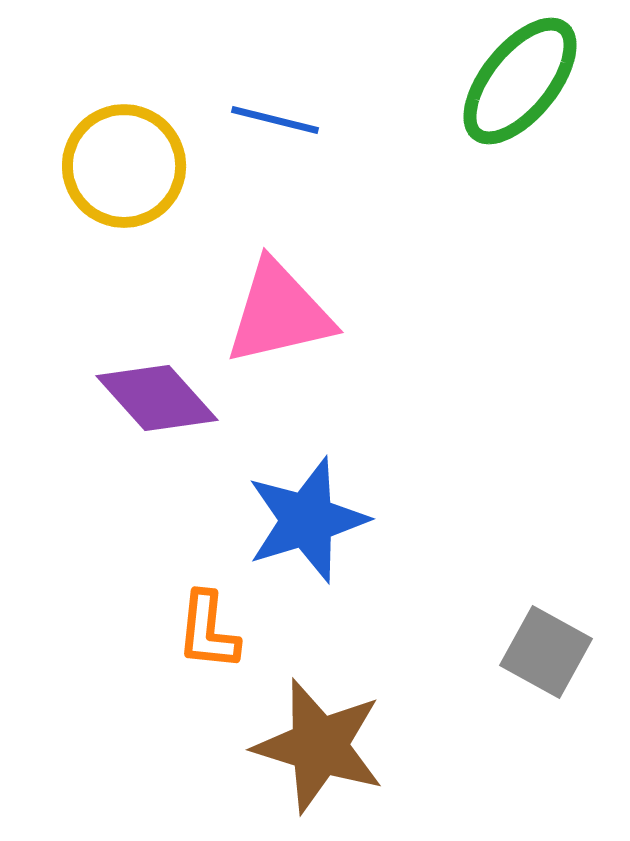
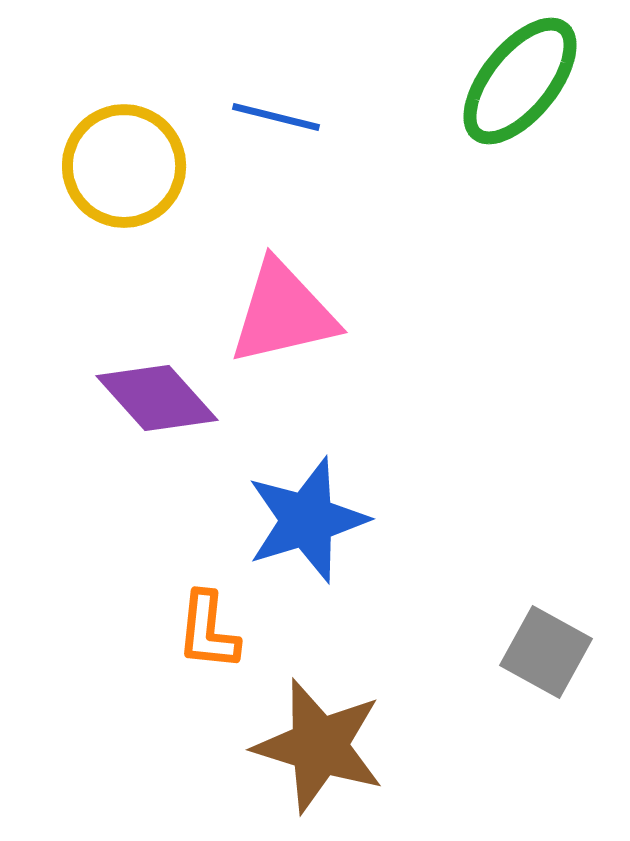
blue line: moved 1 px right, 3 px up
pink triangle: moved 4 px right
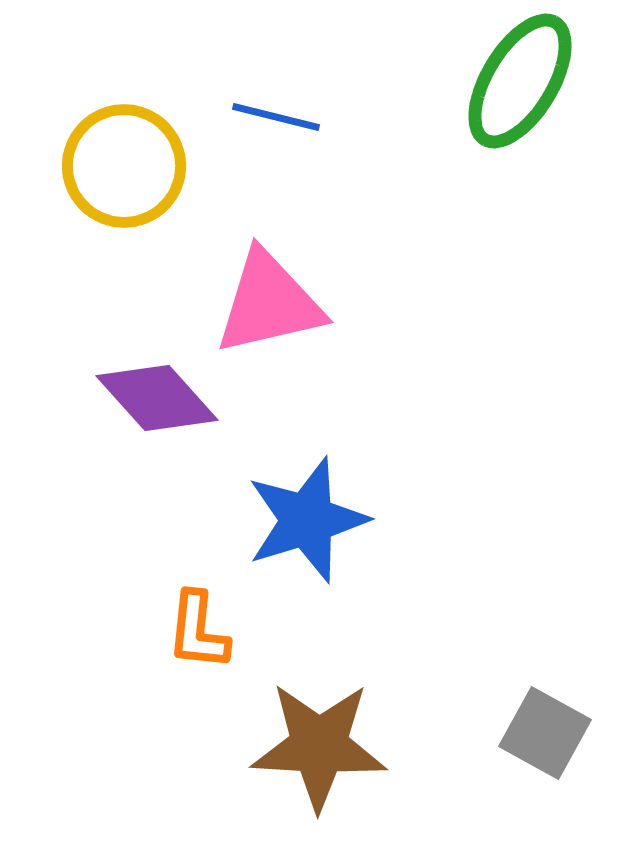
green ellipse: rotated 8 degrees counterclockwise
pink triangle: moved 14 px left, 10 px up
orange L-shape: moved 10 px left
gray square: moved 1 px left, 81 px down
brown star: rotated 14 degrees counterclockwise
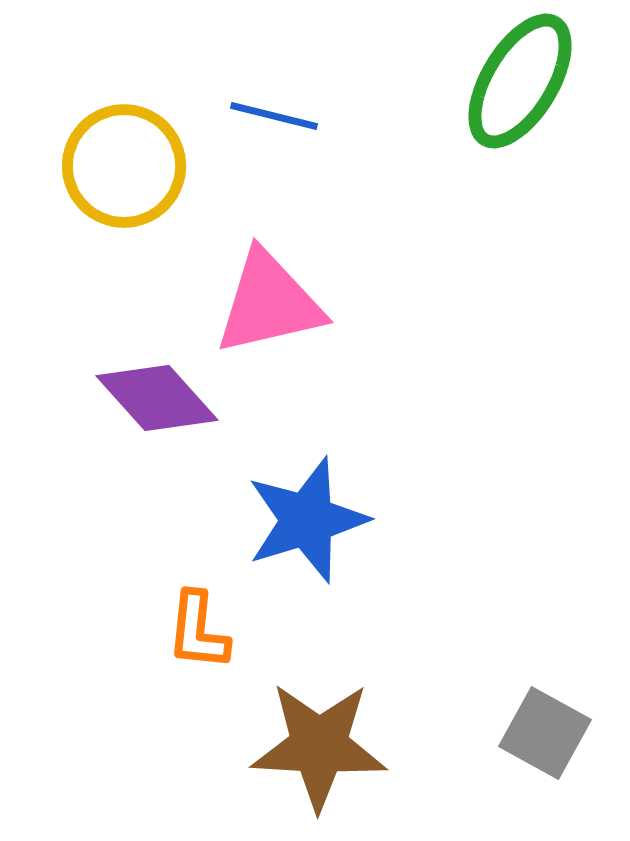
blue line: moved 2 px left, 1 px up
